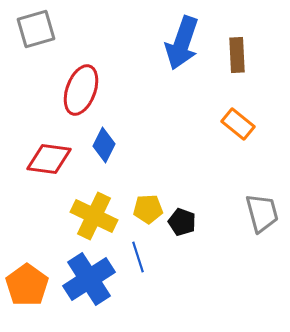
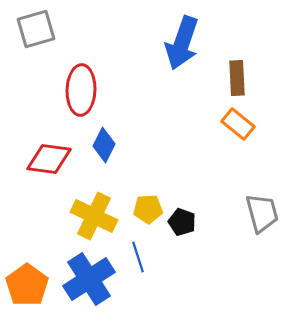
brown rectangle: moved 23 px down
red ellipse: rotated 18 degrees counterclockwise
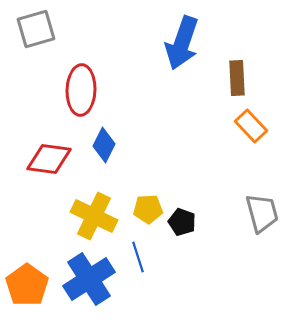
orange rectangle: moved 13 px right, 2 px down; rotated 8 degrees clockwise
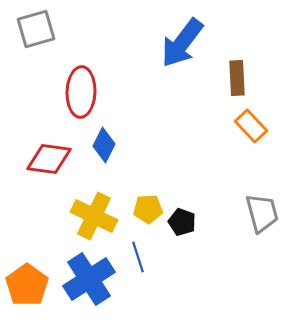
blue arrow: rotated 18 degrees clockwise
red ellipse: moved 2 px down
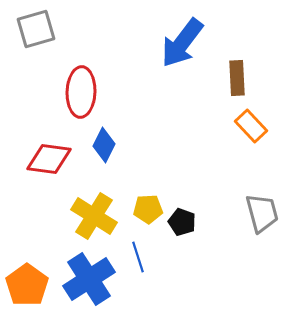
yellow cross: rotated 6 degrees clockwise
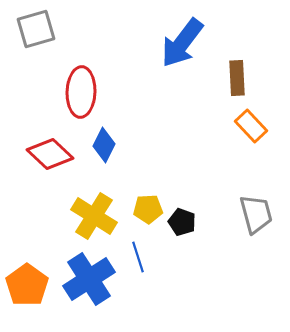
red diamond: moved 1 px right, 5 px up; rotated 36 degrees clockwise
gray trapezoid: moved 6 px left, 1 px down
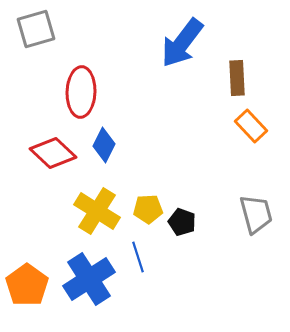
red diamond: moved 3 px right, 1 px up
yellow cross: moved 3 px right, 5 px up
